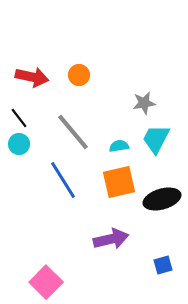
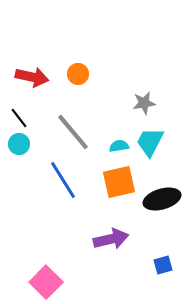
orange circle: moved 1 px left, 1 px up
cyan trapezoid: moved 6 px left, 3 px down
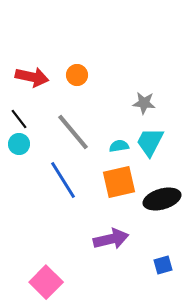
orange circle: moved 1 px left, 1 px down
gray star: rotated 15 degrees clockwise
black line: moved 1 px down
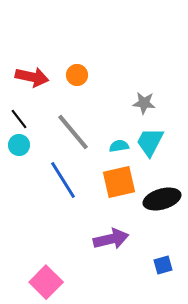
cyan circle: moved 1 px down
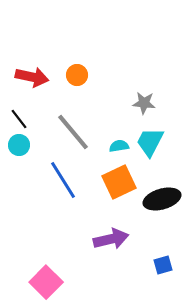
orange square: rotated 12 degrees counterclockwise
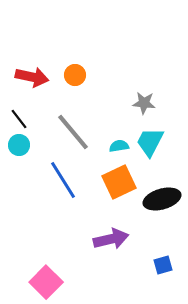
orange circle: moved 2 px left
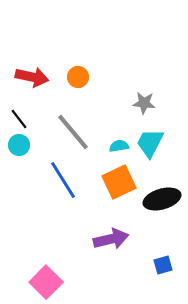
orange circle: moved 3 px right, 2 px down
cyan trapezoid: moved 1 px down
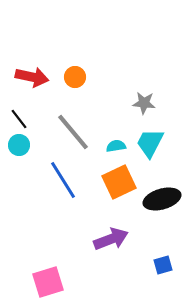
orange circle: moved 3 px left
cyan semicircle: moved 3 px left
purple arrow: rotated 8 degrees counterclockwise
pink square: moved 2 px right; rotated 28 degrees clockwise
